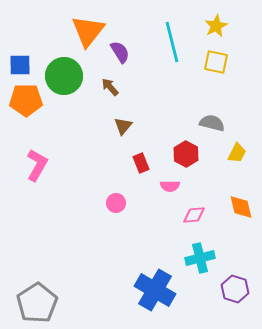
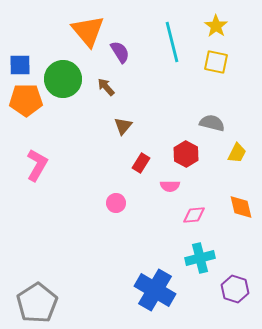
yellow star: rotated 10 degrees counterclockwise
orange triangle: rotated 18 degrees counterclockwise
green circle: moved 1 px left, 3 px down
brown arrow: moved 4 px left
red rectangle: rotated 54 degrees clockwise
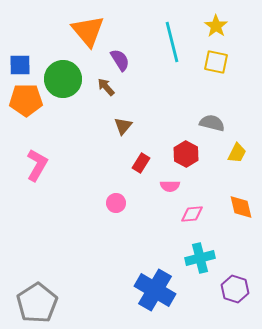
purple semicircle: moved 8 px down
pink diamond: moved 2 px left, 1 px up
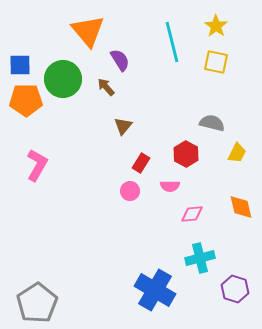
pink circle: moved 14 px right, 12 px up
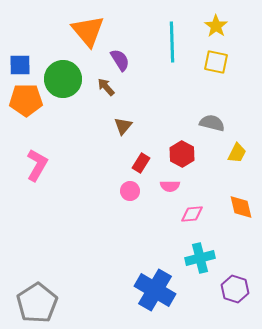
cyan line: rotated 12 degrees clockwise
red hexagon: moved 4 px left
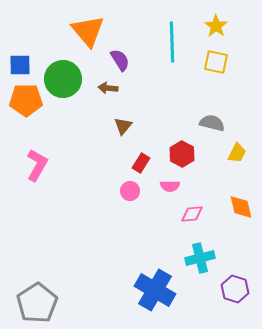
brown arrow: moved 2 px right, 1 px down; rotated 42 degrees counterclockwise
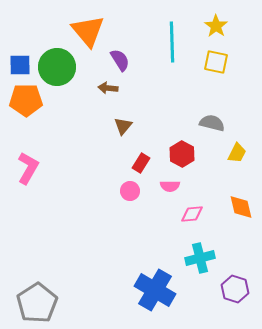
green circle: moved 6 px left, 12 px up
pink L-shape: moved 9 px left, 3 px down
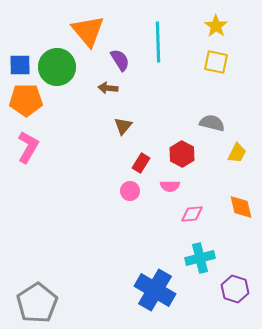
cyan line: moved 14 px left
pink L-shape: moved 21 px up
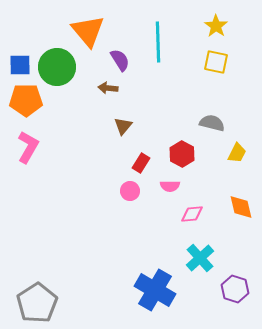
cyan cross: rotated 28 degrees counterclockwise
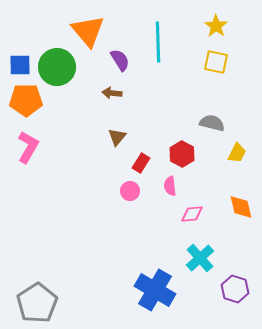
brown arrow: moved 4 px right, 5 px down
brown triangle: moved 6 px left, 11 px down
pink semicircle: rotated 84 degrees clockwise
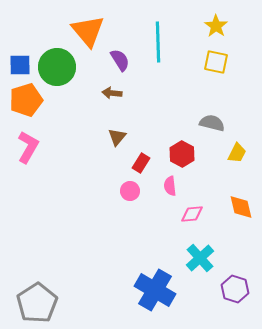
orange pentagon: rotated 16 degrees counterclockwise
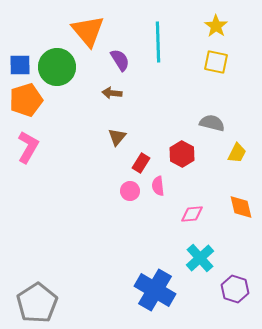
pink semicircle: moved 12 px left
